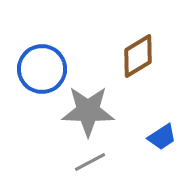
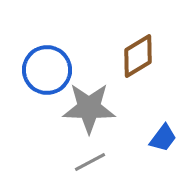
blue circle: moved 5 px right, 1 px down
gray star: moved 1 px right, 3 px up
blue trapezoid: moved 1 px right, 1 px down; rotated 20 degrees counterclockwise
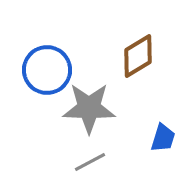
blue trapezoid: rotated 20 degrees counterclockwise
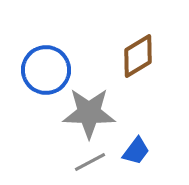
blue circle: moved 1 px left
gray star: moved 5 px down
blue trapezoid: moved 27 px left, 13 px down; rotated 20 degrees clockwise
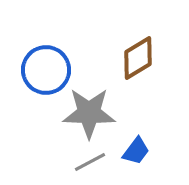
brown diamond: moved 2 px down
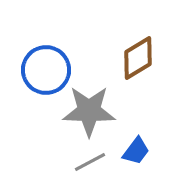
gray star: moved 2 px up
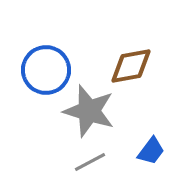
brown diamond: moved 7 px left, 8 px down; rotated 21 degrees clockwise
gray star: rotated 16 degrees clockwise
blue trapezoid: moved 15 px right
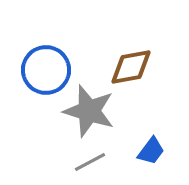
brown diamond: moved 1 px down
